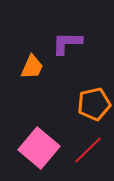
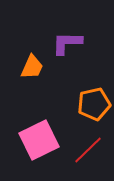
pink square: moved 8 px up; rotated 24 degrees clockwise
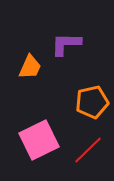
purple L-shape: moved 1 px left, 1 px down
orange trapezoid: moved 2 px left
orange pentagon: moved 2 px left, 2 px up
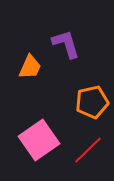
purple L-shape: rotated 72 degrees clockwise
pink square: rotated 9 degrees counterclockwise
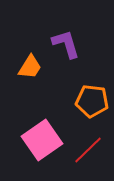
orange trapezoid: rotated 8 degrees clockwise
orange pentagon: moved 1 px up; rotated 20 degrees clockwise
pink square: moved 3 px right
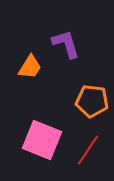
pink square: rotated 33 degrees counterclockwise
red line: rotated 12 degrees counterclockwise
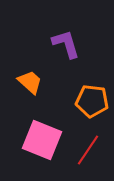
orange trapezoid: moved 15 px down; rotated 80 degrees counterclockwise
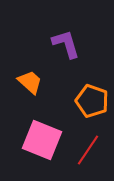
orange pentagon: rotated 12 degrees clockwise
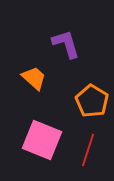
orange trapezoid: moved 4 px right, 4 px up
orange pentagon: rotated 12 degrees clockwise
red line: rotated 16 degrees counterclockwise
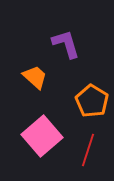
orange trapezoid: moved 1 px right, 1 px up
pink square: moved 4 px up; rotated 27 degrees clockwise
